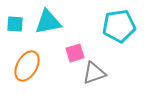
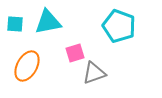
cyan pentagon: rotated 28 degrees clockwise
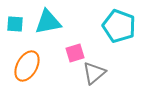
gray triangle: rotated 20 degrees counterclockwise
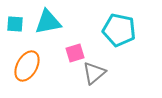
cyan pentagon: moved 4 px down; rotated 8 degrees counterclockwise
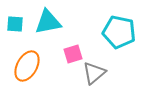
cyan pentagon: moved 2 px down
pink square: moved 2 px left, 1 px down
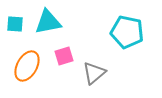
cyan pentagon: moved 8 px right
pink square: moved 9 px left, 2 px down
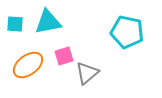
orange ellipse: moved 1 px right, 1 px up; rotated 24 degrees clockwise
gray triangle: moved 7 px left
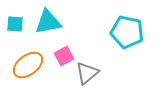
pink square: rotated 12 degrees counterclockwise
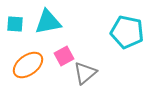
gray triangle: moved 2 px left
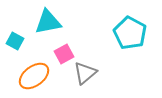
cyan square: moved 17 px down; rotated 24 degrees clockwise
cyan pentagon: moved 3 px right, 1 px down; rotated 16 degrees clockwise
pink square: moved 2 px up
orange ellipse: moved 6 px right, 11 px down
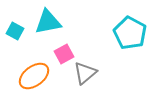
cyan square: moved 10 px up
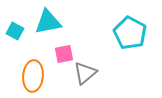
pink square: rotated 18 degrees clockwise
orange ellipse: moved 1 px left; rotated 48 degrees counterclockwise
